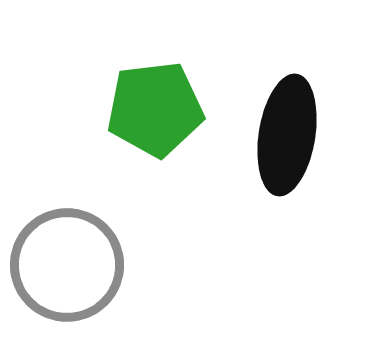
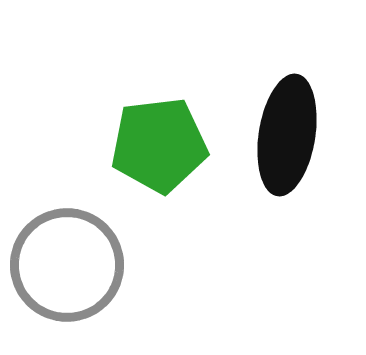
green pentagon: moved 4 px right, 36 px down
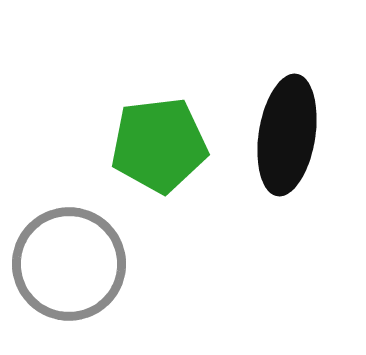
gray circle: moved 2 px right, 1 px up
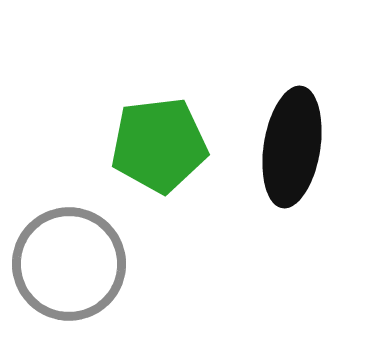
black ellipse: moved 5 px right, 12 px down
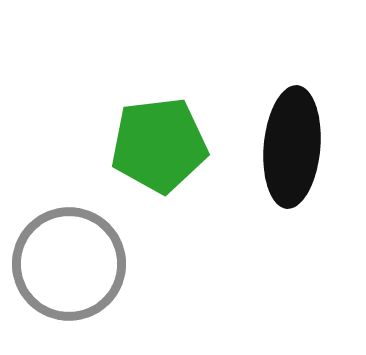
black ellipse: rotated 4 degrees counterclockwise
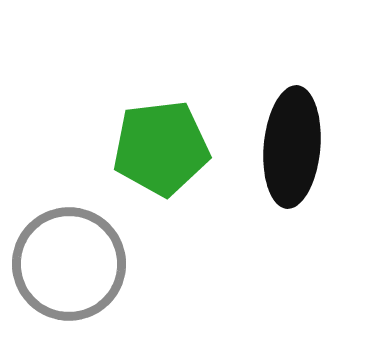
green pentagon: moved 2 px right, 3 px down
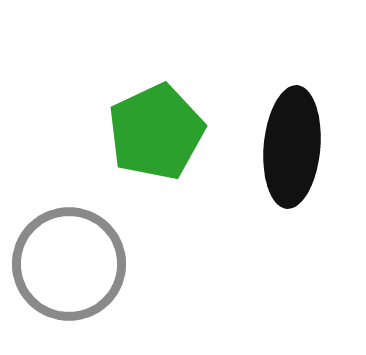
green pentagon: moved 5 px left, 16 px up; rotated 18 degrees counterclockwise
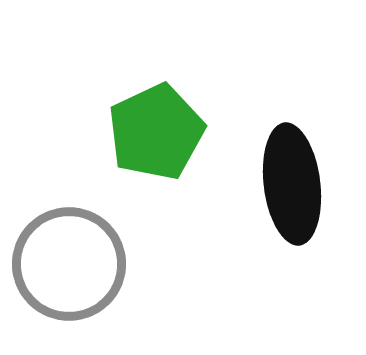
black ellipse: moved 37 px down; rotated 12 degrees counterclockwise
